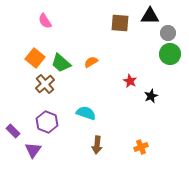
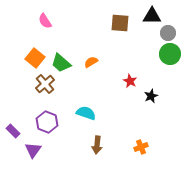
black triangle: moved 2 px right
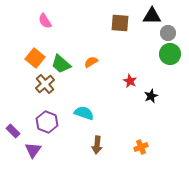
green trapezoid: moved 1 px down
cyan semicircle: moved 2 px left
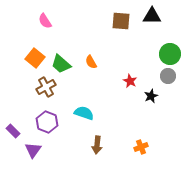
brown square: moved 1 px right, 2 px up
gray circle: moved 43 px down
orange semicircle: rotated 88 degrees counterclockwise
brown cross: moved 1 px right, 3 px down; rotated 12 degrees clockwise
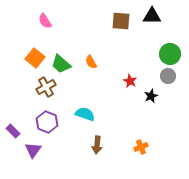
cyan semicircle: moved 1 px right, 1 px down
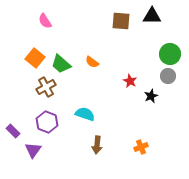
orange semicircle: moved 1 px right; rotated 24 degrees counterclockwise
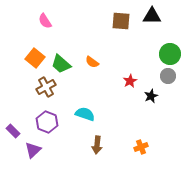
red star: rotated 16 degrees clockwise
purple triangle: rotated 12 degrees clockwise
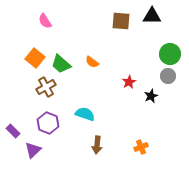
red star: moved 1 px left, 1 px down
purple hexagon: moved 1 px right, 1 px down
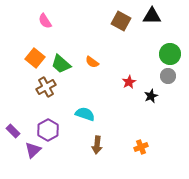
brown square: rotated 24 degrees clockwise
purple hexagon: moved 7 px down; rotated 10 degrees clockwise
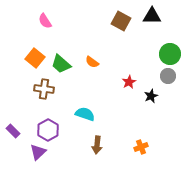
brown cross: moved 2 px left, 2 px down; rotated 36 degrees clockwise
purple triangle: moved 5 px right, 2 px down
